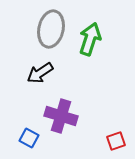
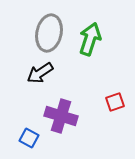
gray ellipse: moved 2 px left, 4 px down
red square: moved 1 px left, 39 px up
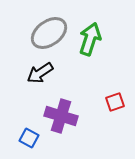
gray ellipse: rotated 42 degrees clockwise
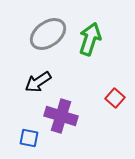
gray ellipse: moved 1 px left, 1 px down
black arrow: moved 2 px left, 9 px down
red square: moved 4 px up; rotated 30 degrees counterclockwise
blue square: rotated 18 degrees counterclockwise
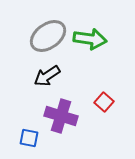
gray ellipse: moved 2 px down
green arrow: rotated 80 degrees clockwise
black arrow: moved 9 px right, 6 px up
red square: moved 11 px left, 4 px down
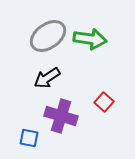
black arrow: moved 2 px down
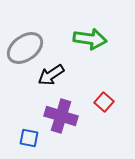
gray ellipse: moved 23 px left, 12 px down
black arrow: moved 4 px right, 3 px up
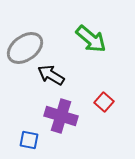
green arrow: moved 1 px right; rotated 32 degrees clockwise
black arrow: rotated 64 degrees clockwise
blue square: moved 2 px down
